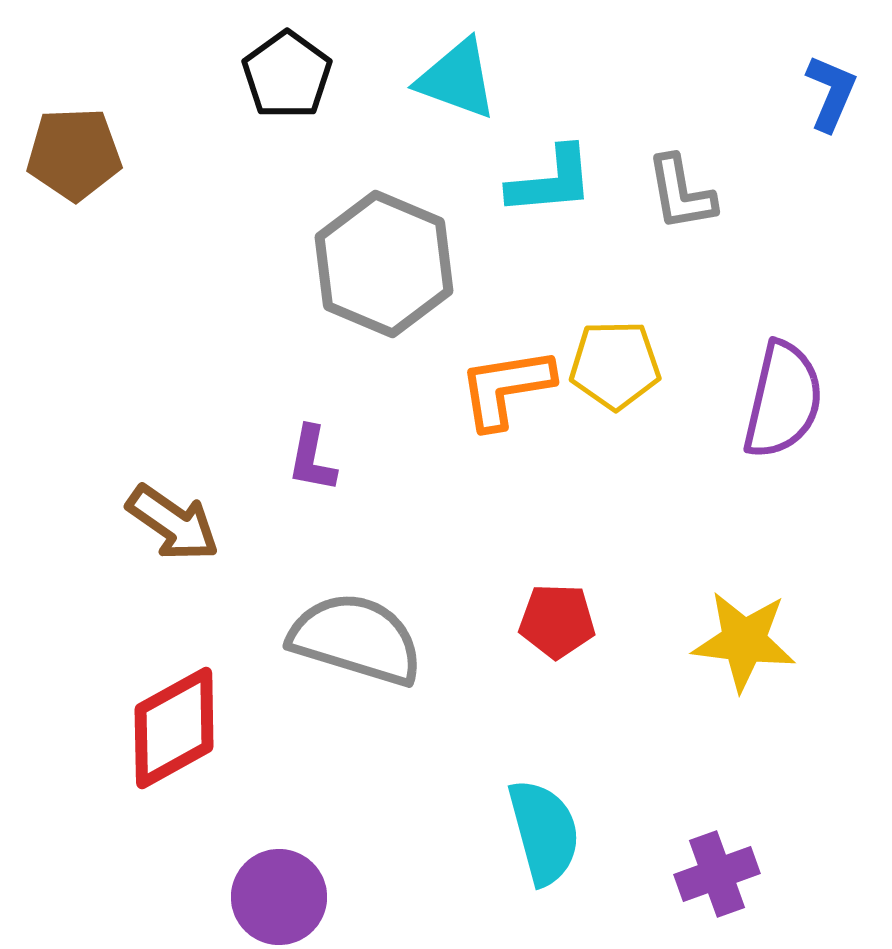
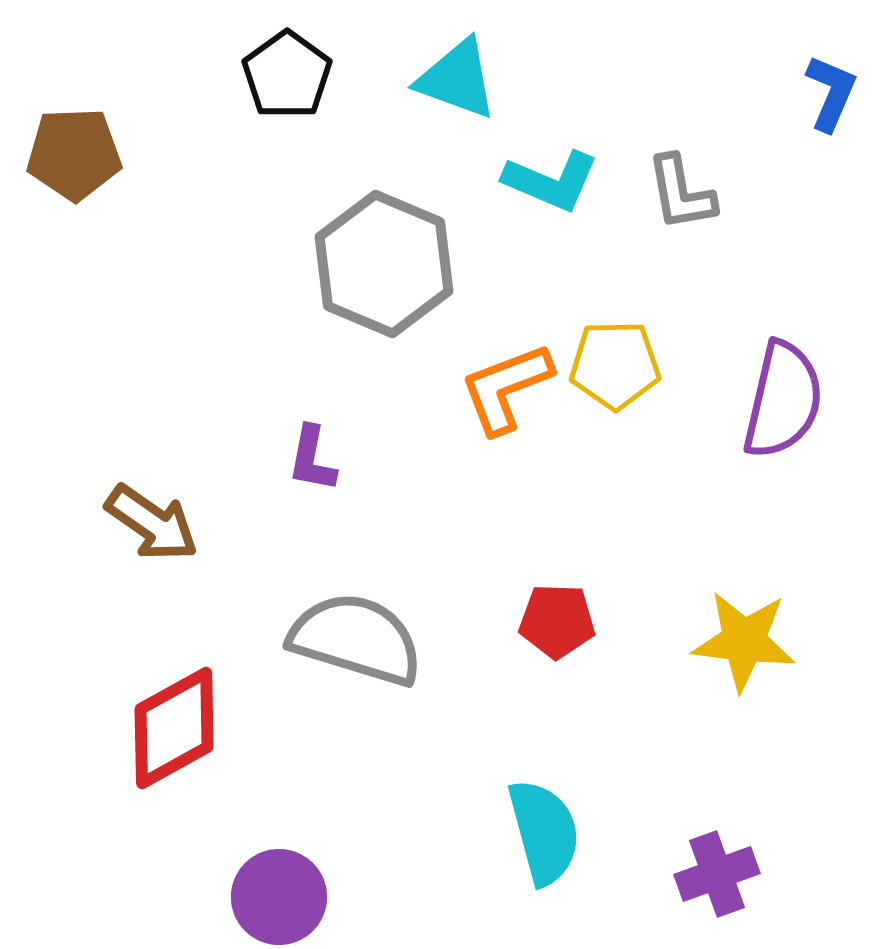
cyan L-shape: rotated 28 degrees clockwise
orange L-shape: rotated 12 degrees counterclockwise
brown arrow: moved 21 px left
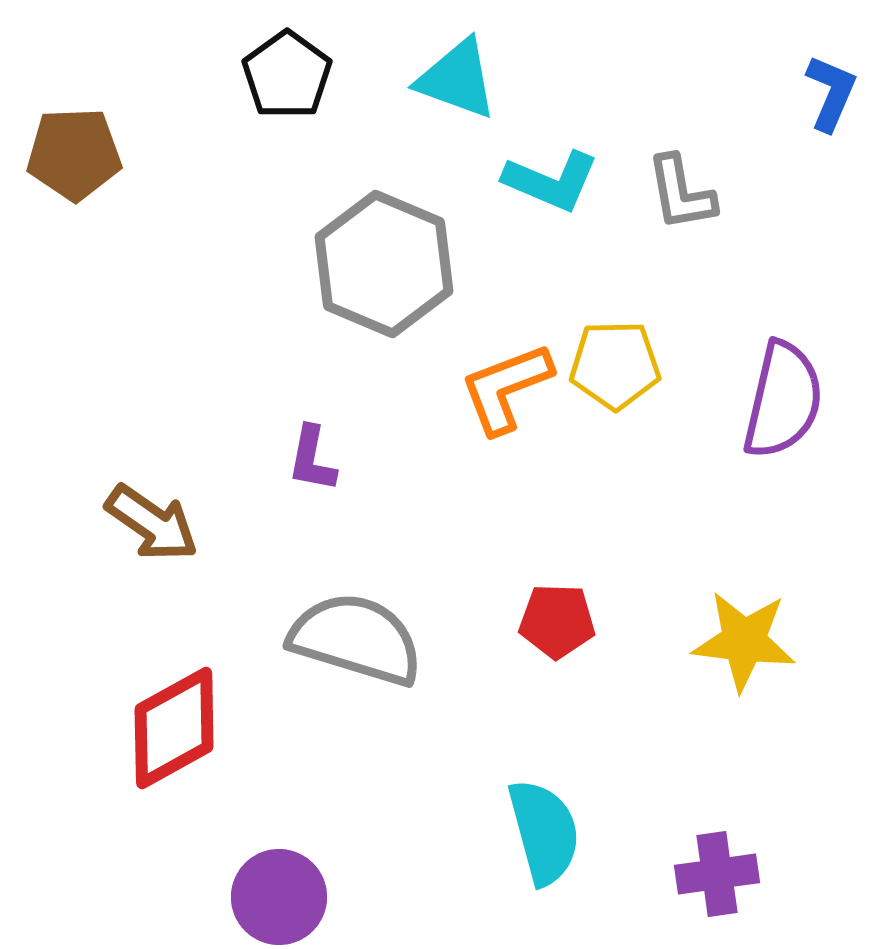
purple cross: rotated 12 degrees clockwise
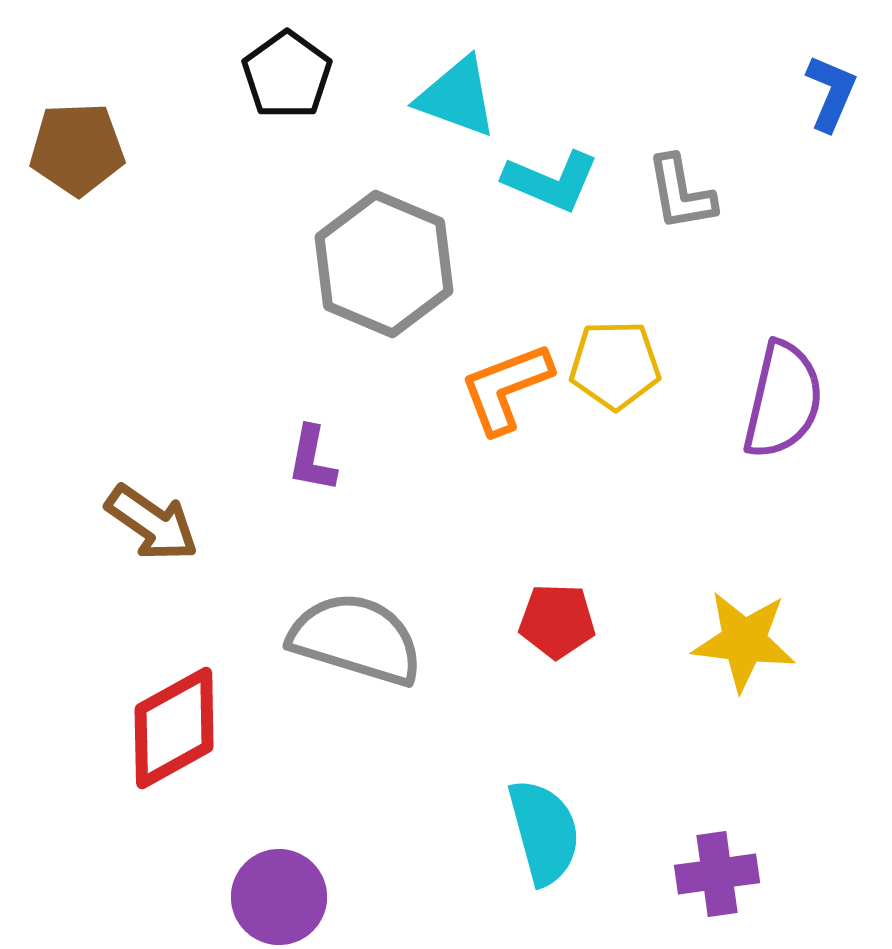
cyan triangle: moved 18 px down
brown pentagon: moved 3 px right, 5 px up
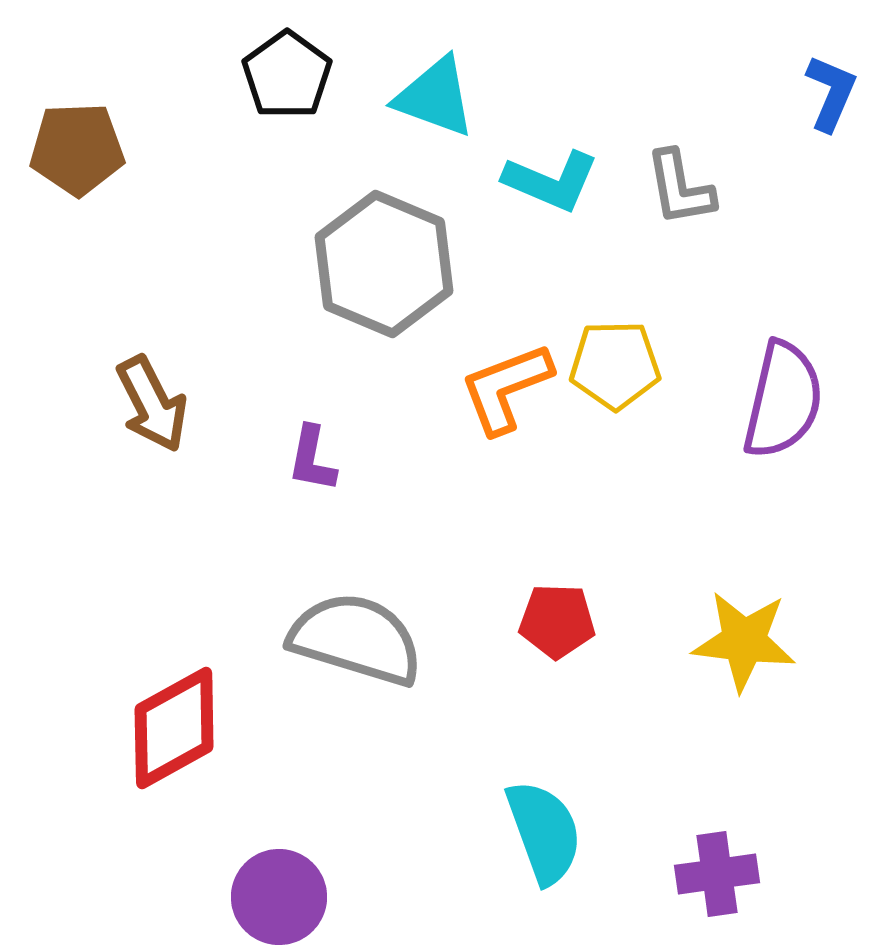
cyan triangle: moved 22 px left
gray L-shape: moved 1 px left, 5 px up
brown arrow: moved 119 px up; rotated 28 degrees clockwise
cyan semicircle: rotated 5 degrees counterclockwise
